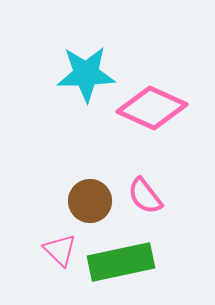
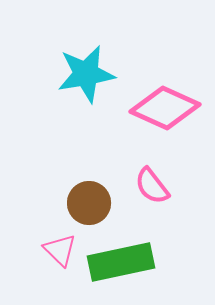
cyan star: rotated 8 degrees counterclockwise
pink diamond: moved 13 px right
pink semicircle: moved 7 px right, 10 px up
brown circle: moved 1 px left, 2 px down
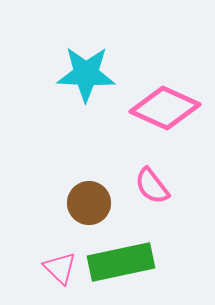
cyan star: rotated 12 degrees clockwise
pink triangle: moved 18 px down
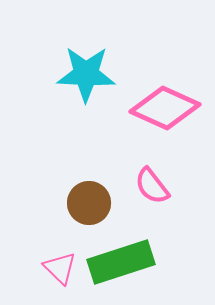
green rectangle: rotated 6 degrees counterclockwise
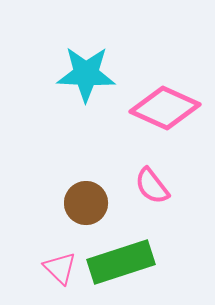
brown circle: moved 3 px left
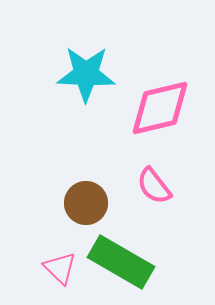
pink diamond: moved 5 px left; rotated 38 degrees counterclockwise
pink semicircle: moved 2 px right
green rectangle: rotated 48 degrees clockwise
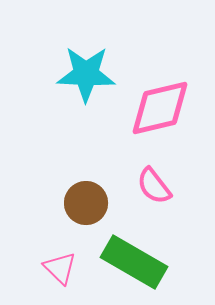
green rectangle: moved 13 px right
